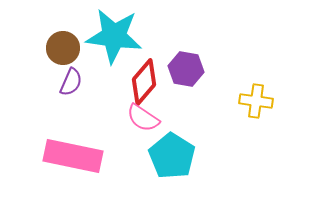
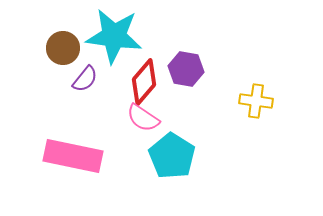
purple semicircle: moved 14 px right, 3 px up; rotated 16 degrees clockwise
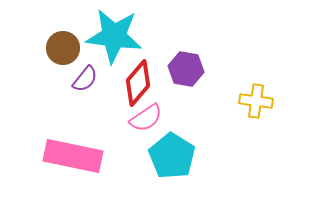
red diamond: moved 6 px left, 1 px down
pink semicircle: moved 3 px right; rotated 68 degrees counterclockwise
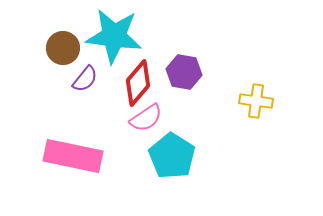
purple hexagon: moved 2 px left, 3 px down
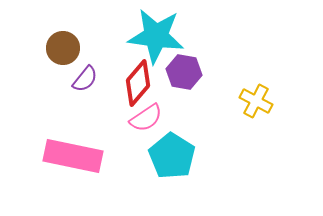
cyan star: moved 42 px right
yellow cross: rotated 20 degrees clockwise
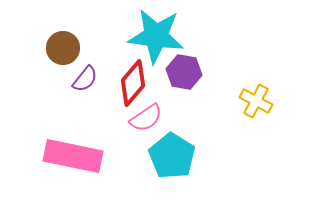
red diamond: moved 5 px left
